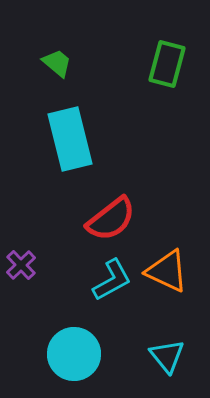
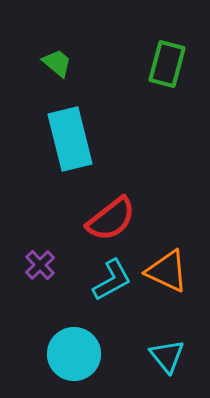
purple cross: moved 19 px right
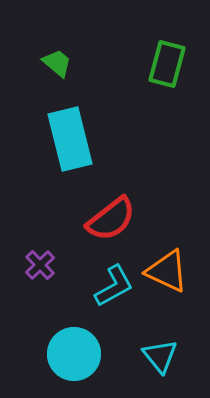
cyan L-shape: moved 2 px right, 6 px down
cyan triangle: moved 7 px left
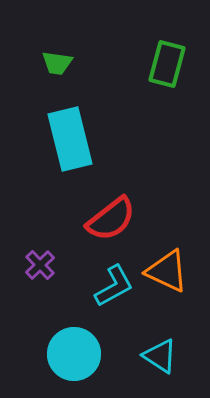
green trapezoid: rotated 148 degrees clockwise
cyan triangle: rotated 18 degrees counterclockwise
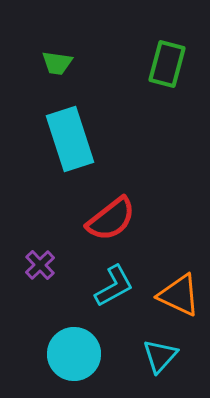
cyan rectangle: rotated 4 degrees counterclockwise
orange triangle: moved 12 px right, 24 px down
cyan triangle: rotated 39 degrees clockwise
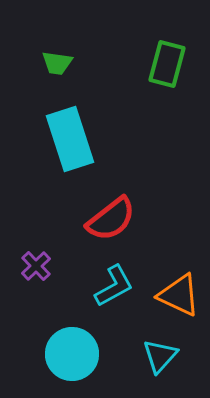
purple cross: moved 4 px left, 1 px down
cyan circle: moved 2 px left
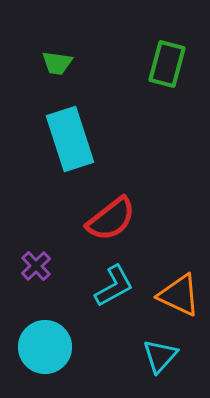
cyan circle: moved 27 px left, 7 px up
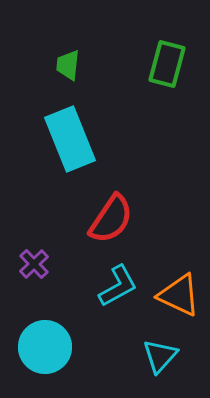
green trapezoid: moved 11 px right, 2 px down; rotated 88 degrees clockwise
cyan rectangle: rotated 4 degrees counterclockwise
red semicircle: rotated 18 degrees counterclockwise
purple cross: moved 2 px left, 2 px up
cyan L-shape: moved 4 px right
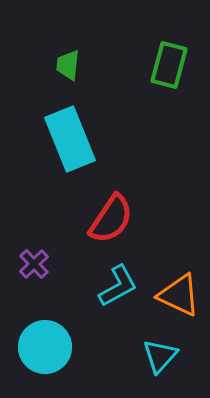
green rectangle: moved 2 px right, 1 px down
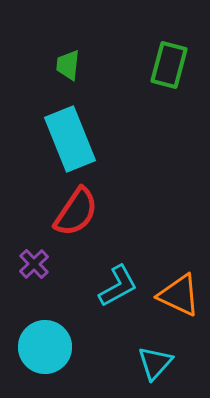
red semicircle: moved 35 px left, 7 px up
cyan triangle: moved 5 px left, 7 px down
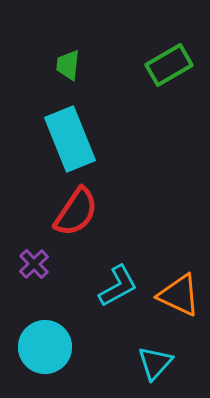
green rectangle: rotated 45 degrees clockwise
